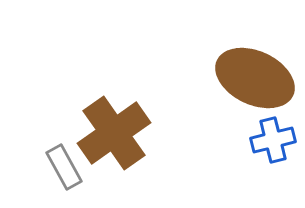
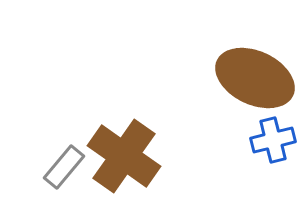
brown cross: moved 10 px right, 23 px down; rotated 20 degrees counterclockwise
gray rectangle: rotated 69 degrees clockwise
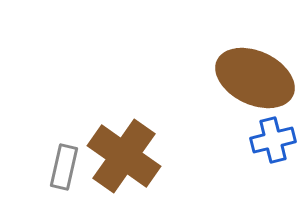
gray rectangle: rotated 27 degrees counterclockwise
